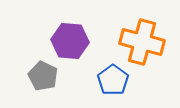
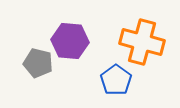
gray pentagon: moved 5 px left, 13 px up; rotated 12 degrees counterclockwise
blue pentagon: moved 3 px right
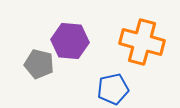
gray pentagon: moved 1 px right, 1 px down
blue pentagon: moved 3 px left, 9 px down; rotated 24 degrees clockwise
